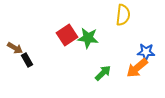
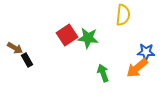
green arrow: rotated 66 degrees counterclockwise
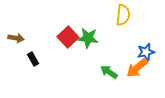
red square: moved 1 px right, 2 px down; rotated 10 degrees counterclockwise
brown arrow: moved 1 px right, 10 px up; rotated 21 degrees counterclockwise
blue star: rotated 18 degrees counterclockwise
black rectangle: moved 6 px right, 1 px up
green arrow: moved 6 px right, 1 px up; rotated 36 degrees counterclockwise
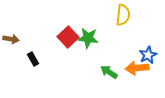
brown arrow: moved 5 px left, 1 px down
blue star: moved 2 px right, 3 px down; rotated 12 degrees counterclockwise
orange arrow: rotated 35 degrees clockwise
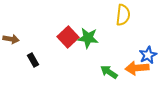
black rectangle: moved 1 px down
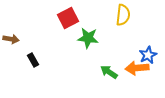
red square: moved 19 px up; rotated 15 degrees clockwise
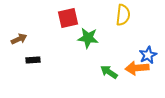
red square: rotated 15 degrees clockwise
brown arrow: moved 8 px right; rotated 35 degrees counterclockwise
black rectangle: rotated 64 degrees counterclockwise
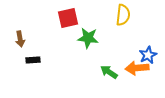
brown arrow: moved 1 px right; rotated 105 degrees clockwise
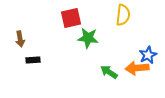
red square: moved 3 px right
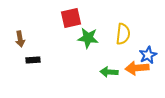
yellow semicircle: moved 19 px down
green arrow: rotated 30 degrees counterclockwise
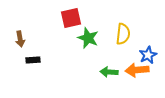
green star: rotated 15 degrees clockwise
orange arrow: moved 2 px down
